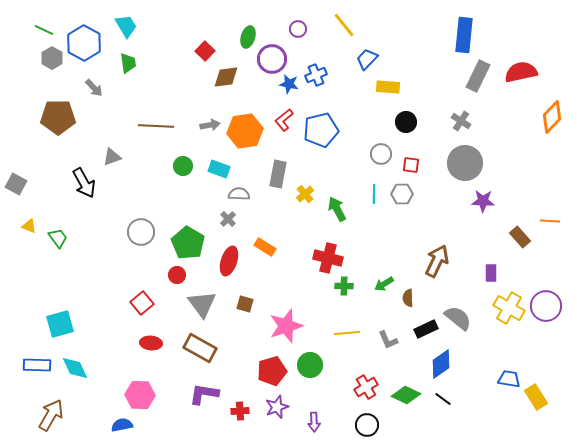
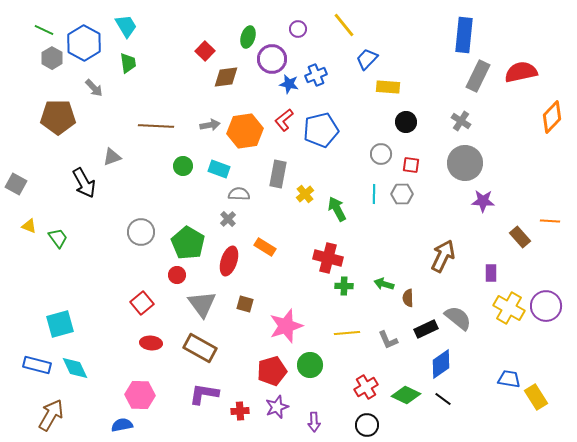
brown arrow at (437, 261): moved 6 px right, 5 px up
green arrow at (384, 284): rotated 48 degrees clockwise
blue rectangle at (37, 365): rotated 12 degrees clockwise
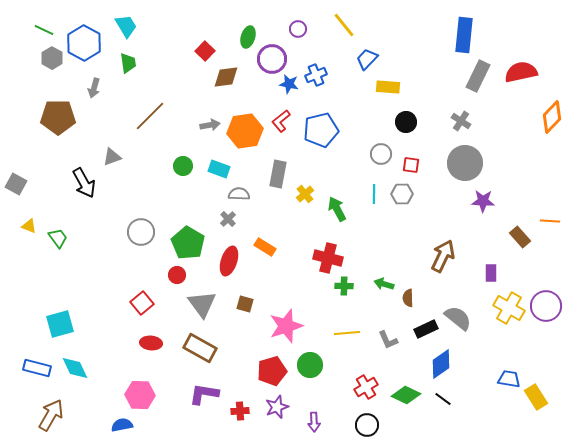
gray arrow at (94, 88): rotated 60 degrees clockwise
red L-shape at (284, 120): moved 3 px left, 1 px down
brown line at (156, 126): moved 6 px left, 10 px up; rotated 48 degrees counterclockwise
blue rectangle at (37, 365): moved 3 px down
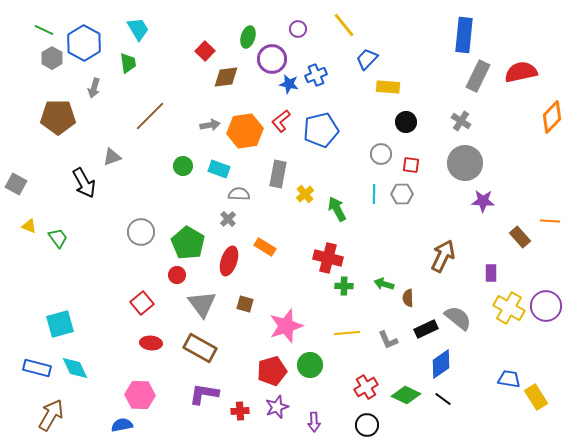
cyan trapezoid at (126, 26): moved 12 px right, 3 px down
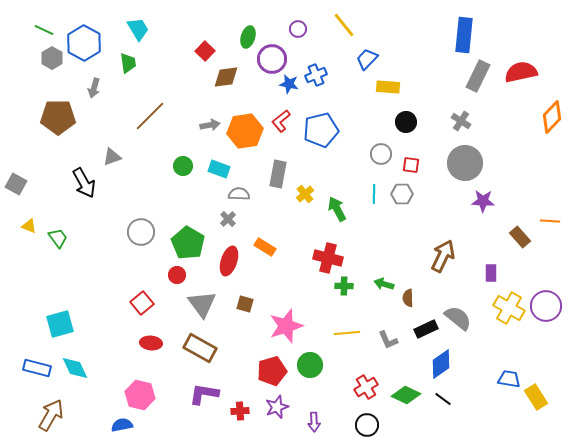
pink hexagon at (140, 395): rotated 12 degrees clockwise
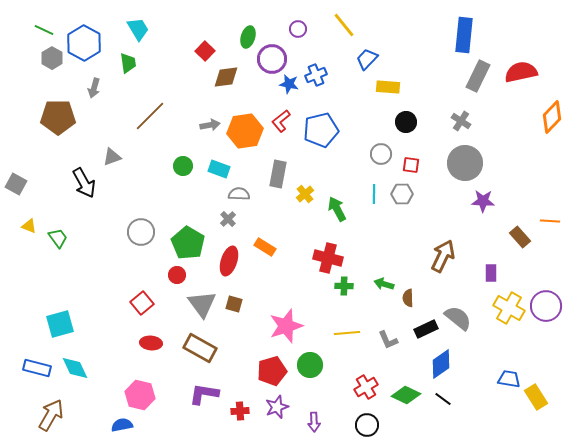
brown square at (245, 304): moved 11 px left
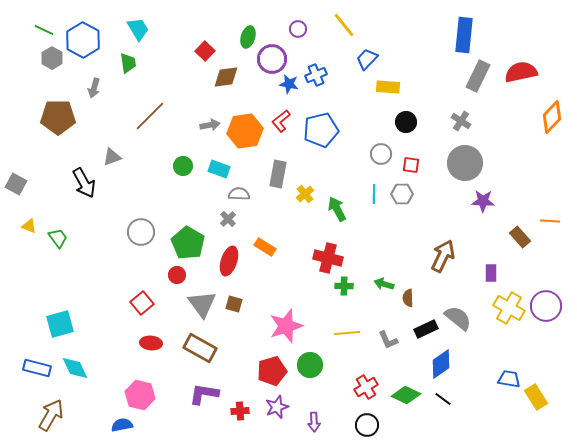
blue hexagon at (84, 43): moved 1 px left, 3 px up
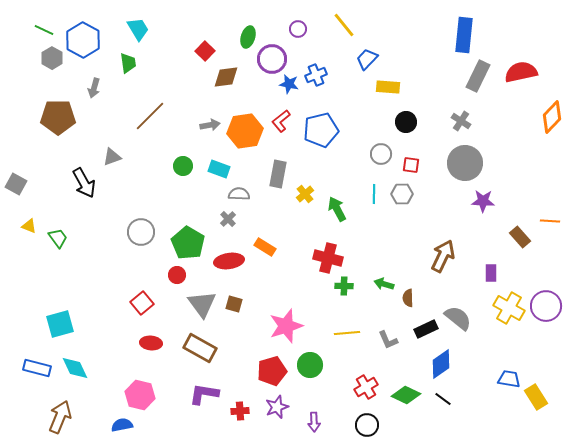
red ellipse at (229, 261): rotated 64 degrees clockwise
brown arrow at (51, 415): moved 9 px right, 2 px down; rotated 8 degrees counterclockwise
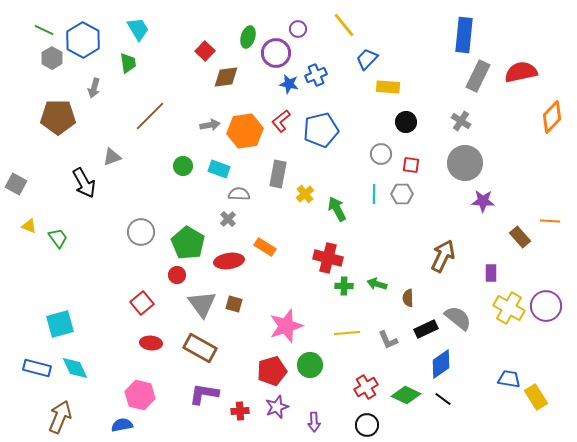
purple circle at (272, 59): moved 4 px right, 6 px up
green arrow at (384, 284): moved 7 px left
